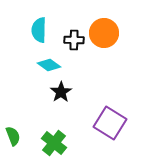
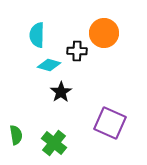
cyan semicircle: moved 2 px left, 5 px down
black cross: moved 3 px right, 11 px down
cyan diamond: rotated 20 degrees counterclockwise
purple square: rotated 8 degrees counterclockwise
green semicircle: moved 3 px right, 1 px up; rotated 12 degrees clockwise
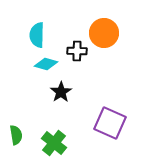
cyan diamond: moved 3 px left, 1 px up
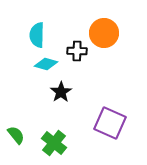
green semicircle: rotated 30 degrees counterclockwise
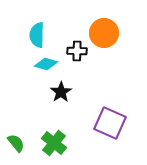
green semicircle: moved 8 px down
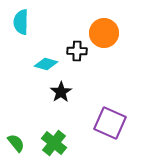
cyan semicircle: moved 16 px left, 13 px up
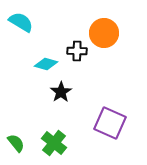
cyan semicircle: rotated 120 degrees clockwise
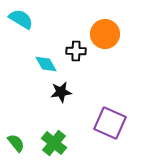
cyan semicircle: moved 3 px up
orange circle: moved 1 px right, 1 px down
black cross: moved 1 px left
cyan diamond: rotated 45 degrees clockwise
black star: rotated 25 degrees clockwise
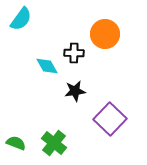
cyan semicircle: rotated 95 degrees clockwise
black cross: moved 2 px left, 2 px down
cyan diamond: moved 1 px right, 2 px down
black star: moved 14 px right, 1 px up
purple square: moved 4 px up; rotated 20 degrees clockwise
green semicircle: rotated 30 degrees counterclockwise
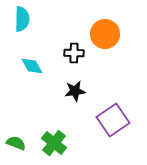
cyan semicircle: moved 1 px right; rotated 35 degrees counterclockwise
cyan diamond: moved 15 px left
purple square: moved 3 px right, 1 px down; rotated 12 degrees clockwise
